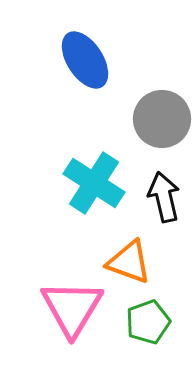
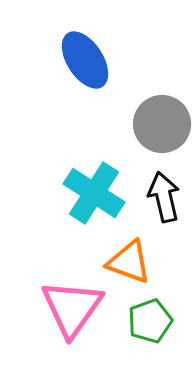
gray circle: moved 5 px down
cyan cross: moved 10 px down
pink triangle: rotated 4 degrees clockwise
green pentagon: moved 2 px right, 1 px up
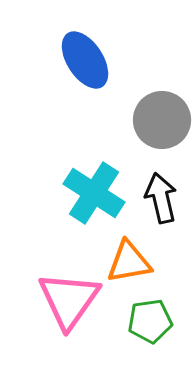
gray circle: moved 4 px up
black arrow: moved 3 px left, 1 px down
orange triangle: rotated 30 degrees counterclockwise
pink triangle: moved 3 px left, 8 px up
green pentagon: rotated 12 degrees clockwise
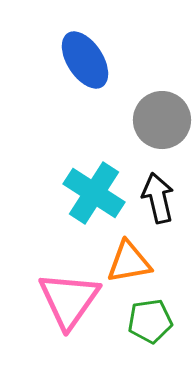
black arrow: moved 3 px left
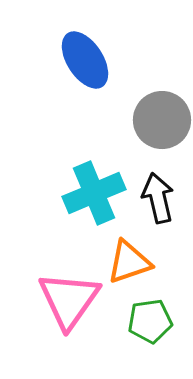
cyan cross: rotated 34 degrees clockwise
orange triangle: rotated 9 degrees counterclockwise
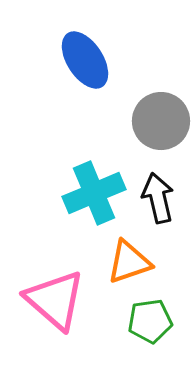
gray circle: moved 1 px left, 1 px down
pink triangle: moved 14 px left; rotated 24 degrees counterclockwise
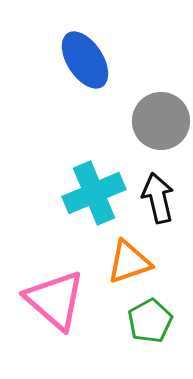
green pentagon: rotated 21 degrees counterclockwise
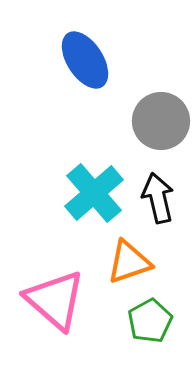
cyan cross: rotated 18 degrees counterclockwise
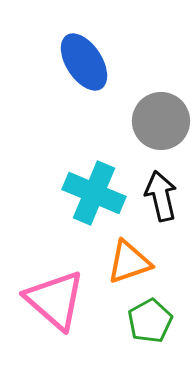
blue ellipse: moved 1 px left, 2 px down
cyan cross: rotated 26 degrees counterclockwise
black arrow: moved 3 px right, 2 px up
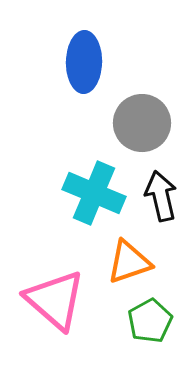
blue ellipse: rotated 34 degrees clockwise
gray circle: moved 19 px left, 2 px down
